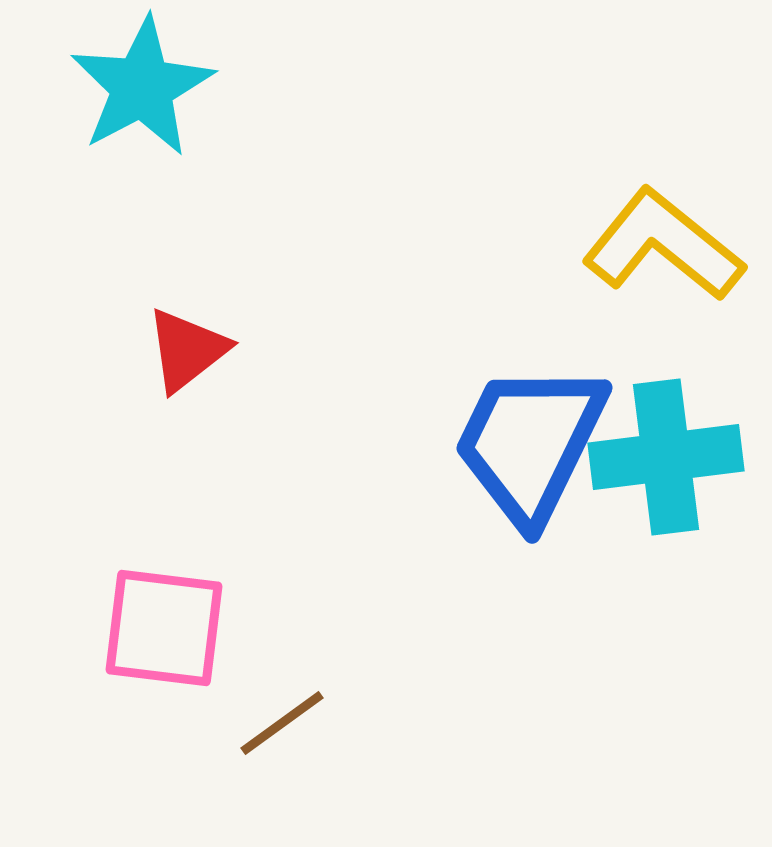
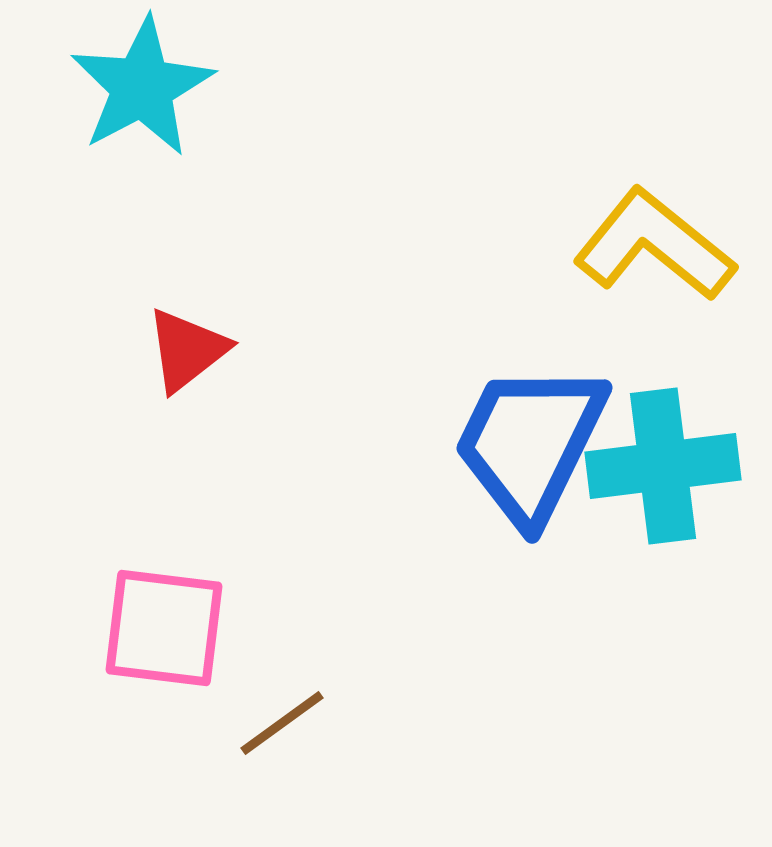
yellow L-shape: moved 9 px left
cyan cross: moved 3 px left, 9 px down
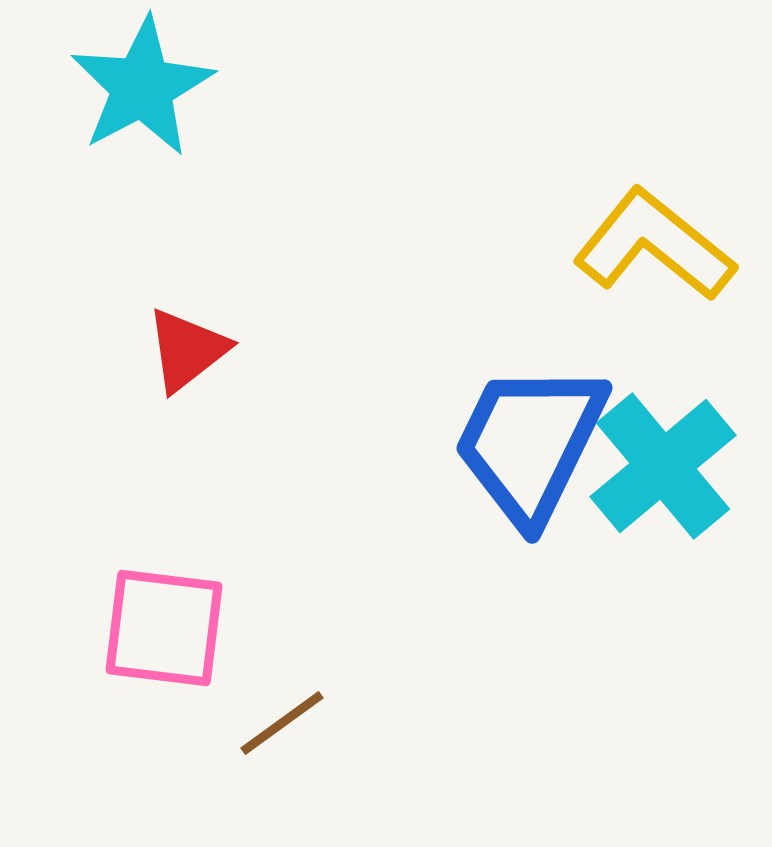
cyan cross: rotated 33 degrees counterclockwise
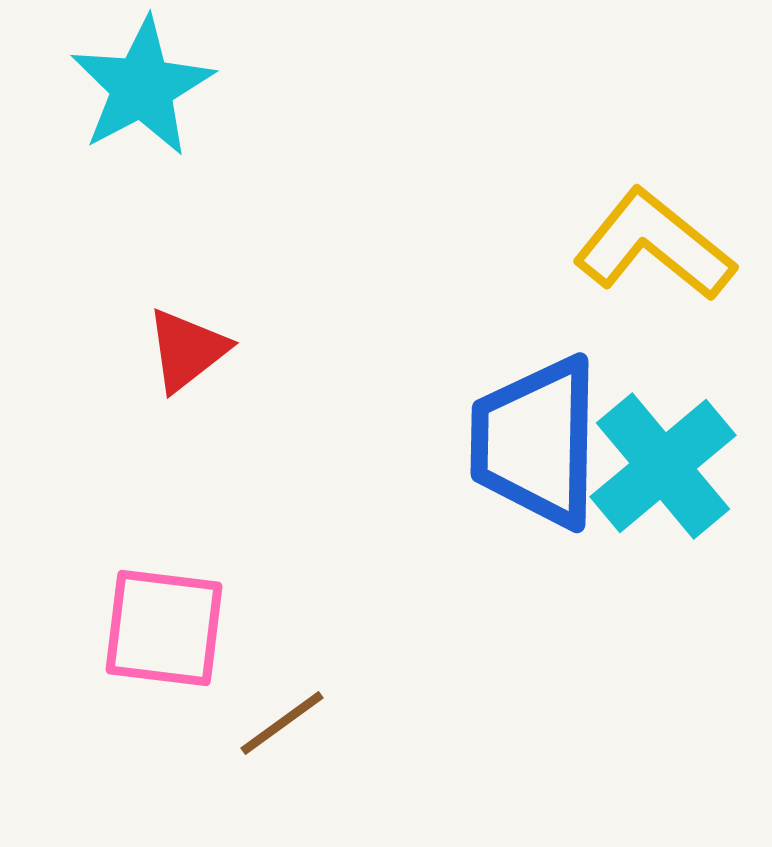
blue trapezoid: moved 6 px right, 1 px up; rotated 25 degrees counterclockwise
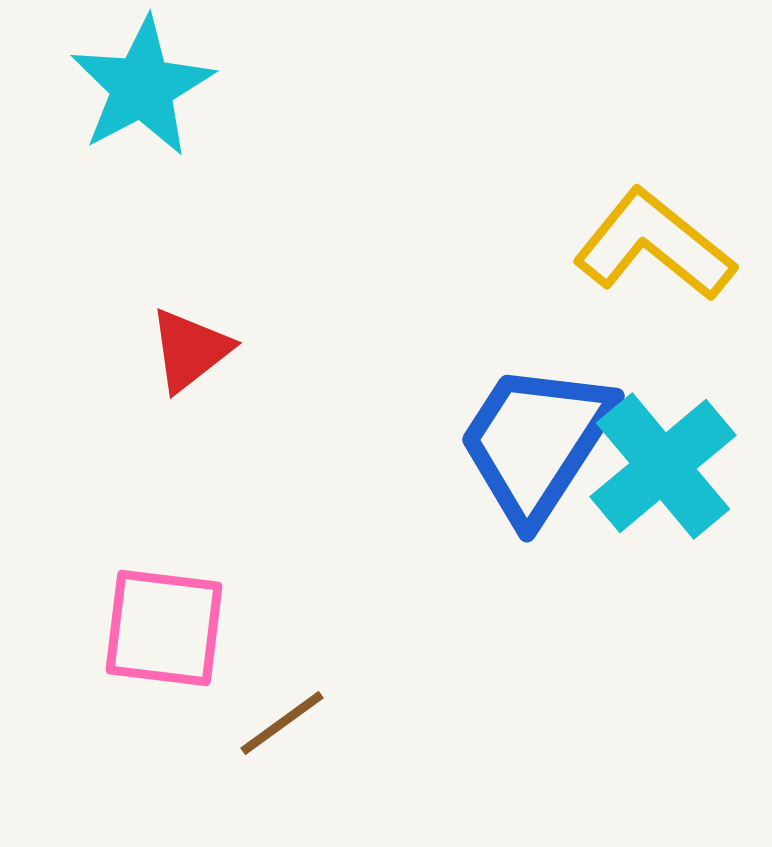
red triangle: moved 3 px right
blue trapezoid: rotated 32 degrees clockwise
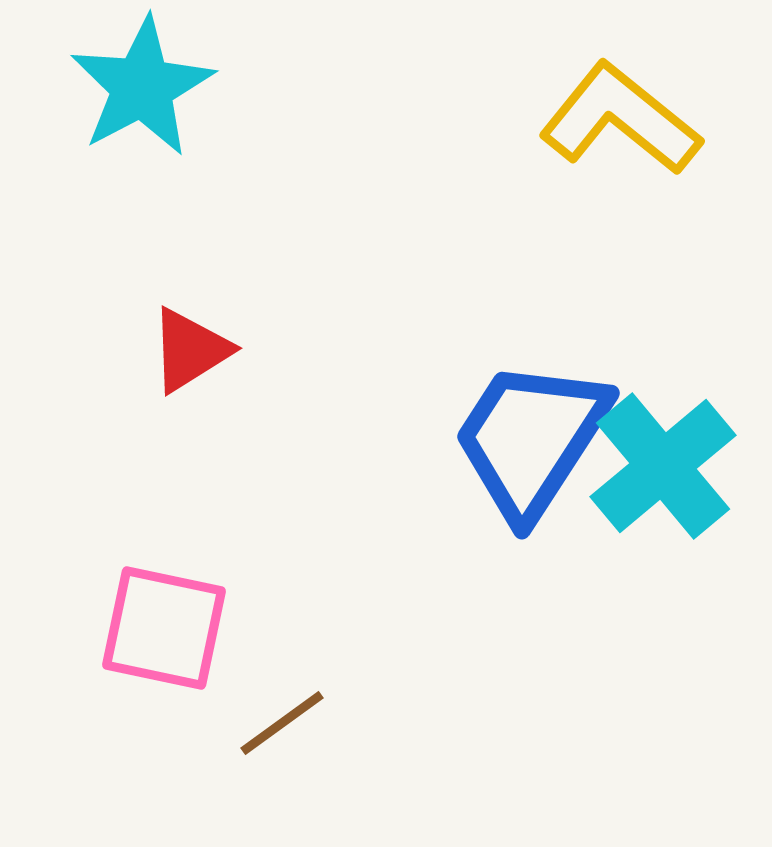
yellow L-shape: moved 34 px left, 126 px up
red triangle: rotated 6 degrees clockwise
blue trapezoid: moved 5 px left, 3 px up
pink square: rotated 5 degrees clockwise
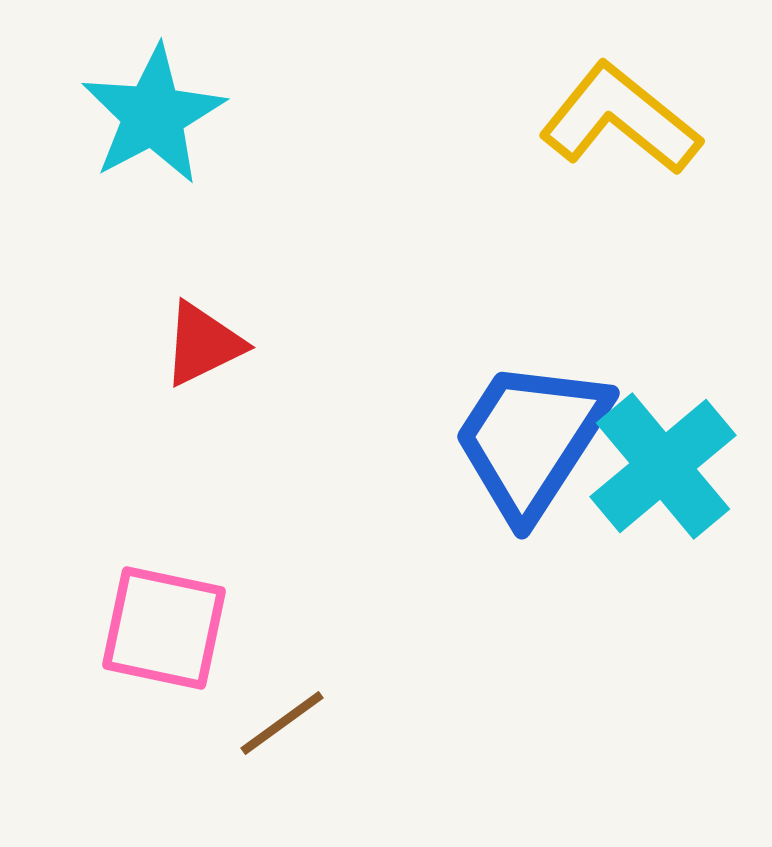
cyan star: moved 11 px right, 28 px down
red triangle: moved 13 px right, 6 px up; rotated 6 degrees clockwise
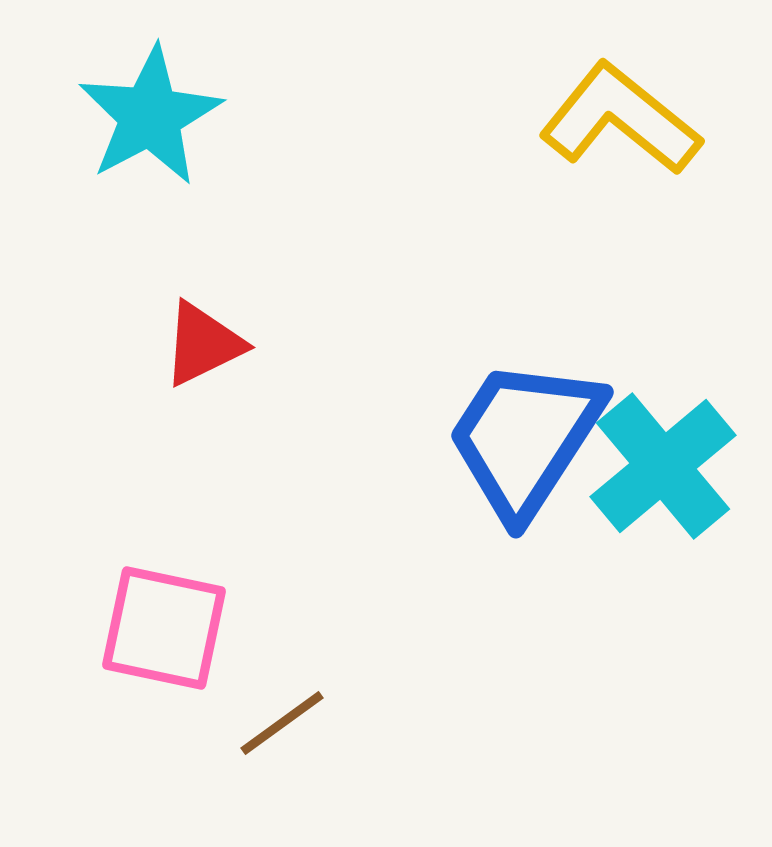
cyan star: moved 3 px left, 1 px down
blue trapezoid: moved 6 px left, 1 px up
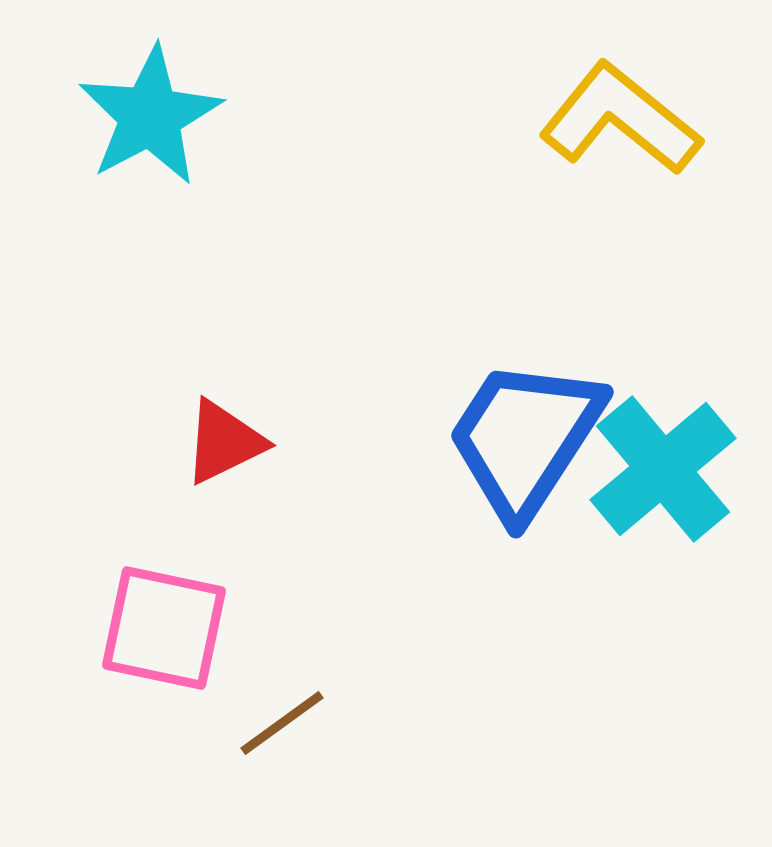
red triangle: moved 21 px right, 98 px down
cyan cross: moved 3 px down
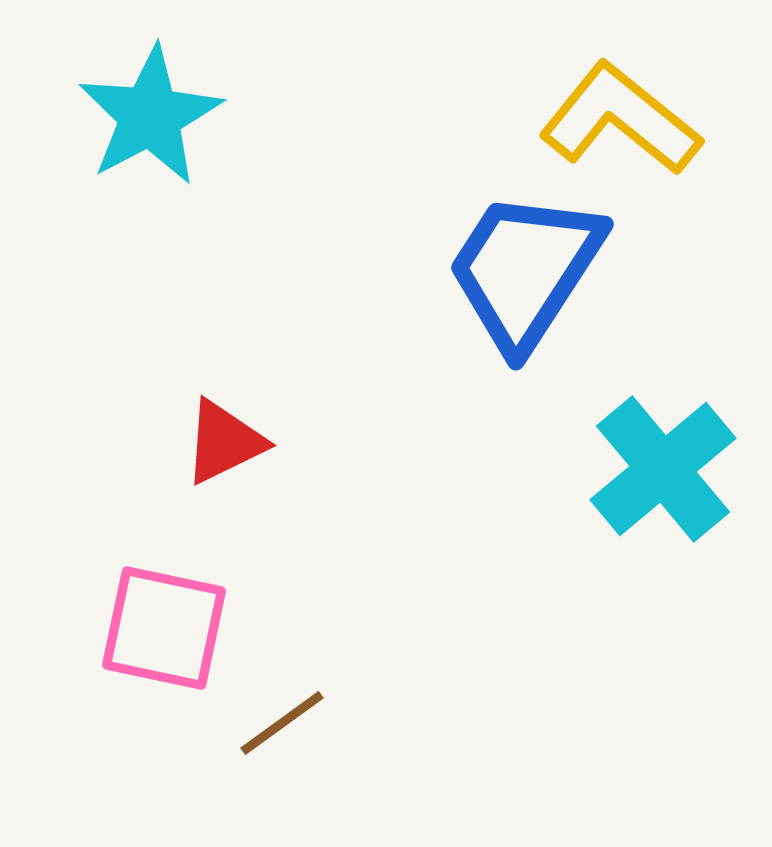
blue trapezoid: moved 168 px up
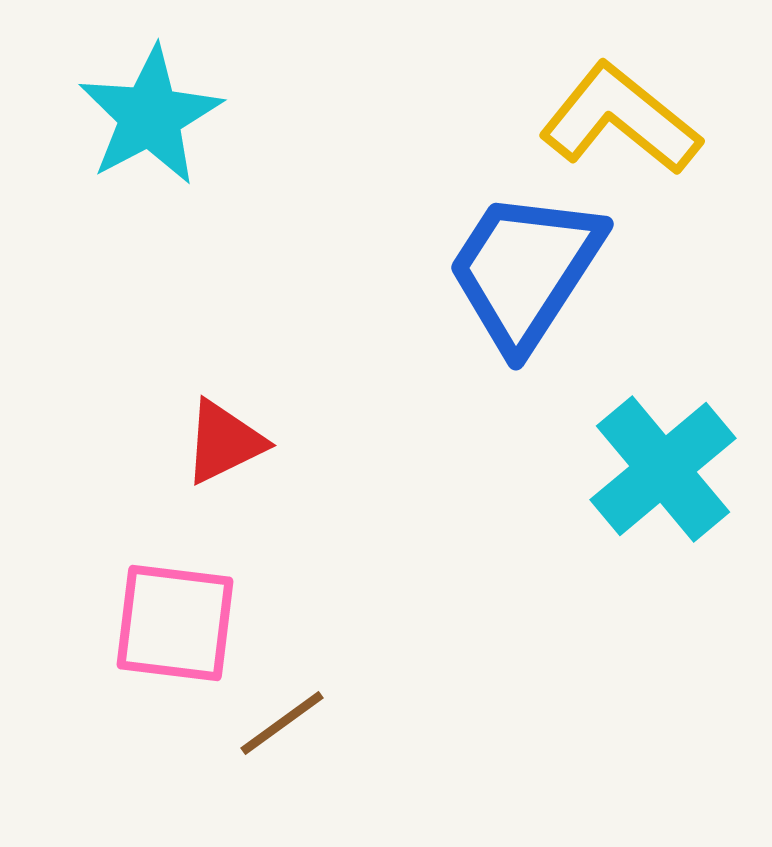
pink square: moved 11 px right, 5 px up; rotated 5 degrees counterclockwise
